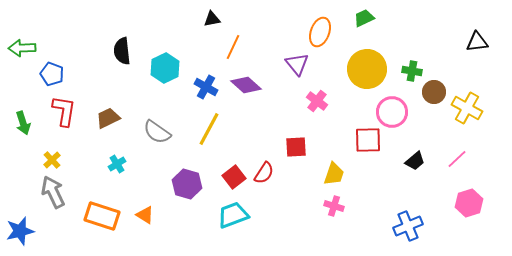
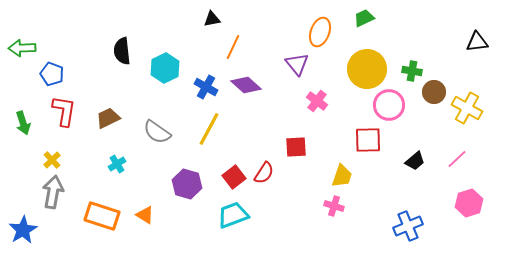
pink circle at (392, 112): moved 3 px left, 7 px up
yellow trapezoid at (334, 174): moved 8 px right, 2 px down
gray arrow at (53, 192): rotated 36 degrees clockwise
blue star at (20, 231): moved 3 px right, 1 px up; rotated 16 degrees counterclockwise
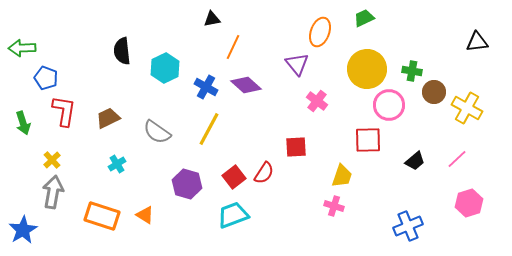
blue pentagon at (52, 74): moved 6 px left, 4 px down
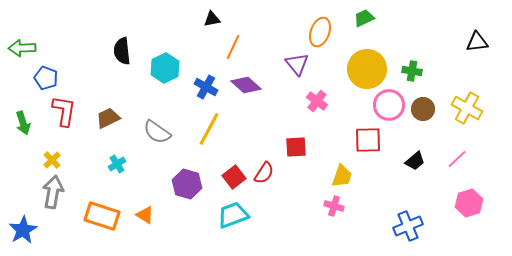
brown circle at (434, 92): moved 11 px left, 17 px down
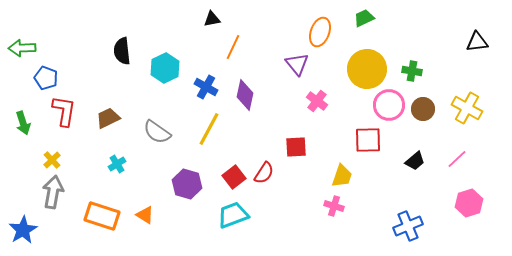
purple diamond at (246, 85): moved 1 px left, 10 px down; rotated 60 degrees clockwise
